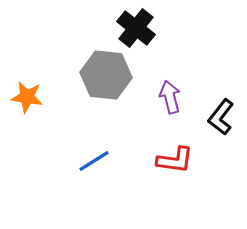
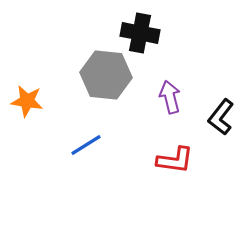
black cross: moved 4 px right, 5 px down; rotated 27 degrees counterclockwise
orange star: moved 4 px down
blue line: moved 8 px left, 16 px up
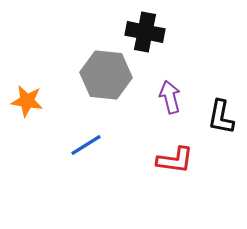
black cross: moved 5 px right, 1 px up
black L-shape: rotated 27 degrees counterclockwise
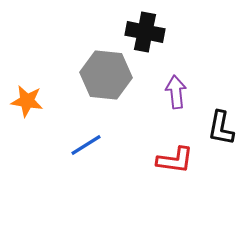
purple arrow: moved 6 px right, 5 px up; rotated 8 degrees clockwise
black L-shape: moved 11 px down
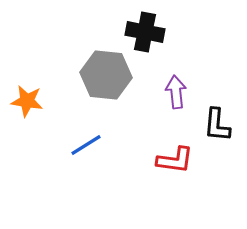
black L-shape: moved 4 px left, 3 px up; rotated 6 degrees counterclockwise
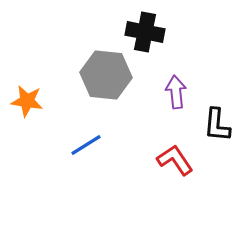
red L-shape: rotated 132 degrees counterclockwise
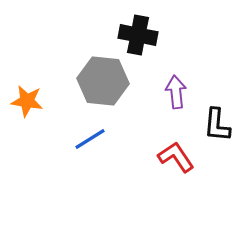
black cross: moved 7 px left, 3 px down
gray hexagon: moved 3 px left, 6 px down
blue line: moved 4 px right, 6 px up
red L-shape: moved 1 px right, 3 px up
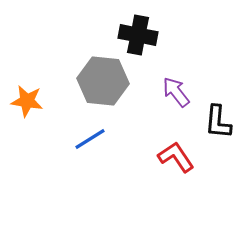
purple arrow: rotated 32 degrees counterclockwise
black L-shape: moved 1 px right, 3 px up
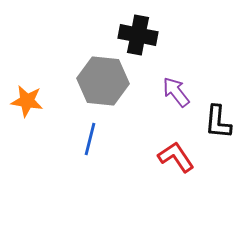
blue line: rotated 44 degrees counterclockwise
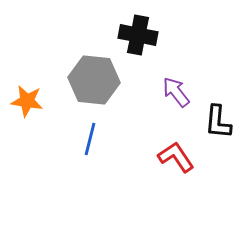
gray hexagon: moved 9 px left, 1 px up
